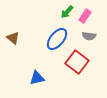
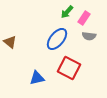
pink rectangle: moved 1 px left, 2 px down
brown triangle: moved 3 px left, 4 px down
red square: moved 8 px left, 6 px down; rotated 10 degrees counterclockwise
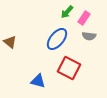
blue triangle: moved 1 px right, 3 px down; rotated 28 degrees clockwise
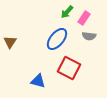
brown triangle: rotated 24 degrees clockwise
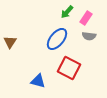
pink rectangle: moved 2 px right
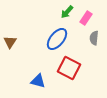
gray semicircle: moved 5 px right, 2 px down; rotated 88 degrees clockwise
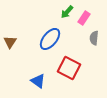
pink rectangle: moved 2 px left
blue ellipse: moved 7 px left
blue triangle: rotated 21 degrees clockwise
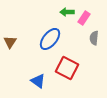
green arrow: rotated 48 degrees clockwise
red square: moved 2 px left
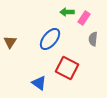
gray semicircle: moved 1 px left, 1 px down
blue triangle: moved 1 px right, 2 px down
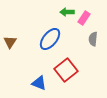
red square: moved 1 px left, 2 px down; rotated 25 degrees clockwise
blue triangle: rotated 14 degrees counterclockwise
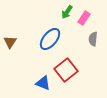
green arrow: rotated 56 degrees counterclockwise
blue triangle: moved 4 px right
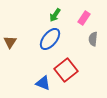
green arrow: moved 12 px left, 3 px down
